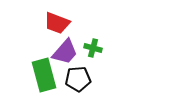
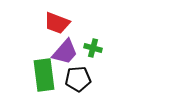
green rectangle: rotated 8 degrees clockwise
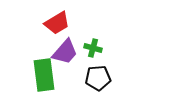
red trapezoid: rotated 52 degrees counterclockwise
black pentagon: moved 20 px right, 1 px up
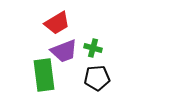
purple trapezoid: moved 1 px left, 1 px up; rotated 28 degrees clockwise
black pentagon: moved 1 px left
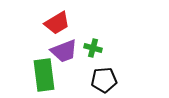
black pentagon: moved 7 px right, 2 px down
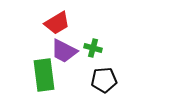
purple trapezoid: rotated 48 degrees clockwise
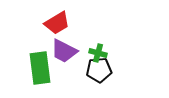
green cross: moved 5 px right, 5 px down
green rectangle: moved 4 px left, 7 px up
black pentagon: moved 5 px left, 10 px up
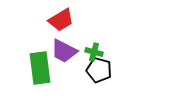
red trapezoid: moved 4 px right, 3 px up
green cross: moved 4 px left, 1 px up
black pentagon: rotated 20 degrees clockwise
